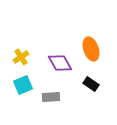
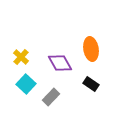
orange ellipse: rotated 10 degrees clockwise
yellow cross: rotated 14 degrees counterclockwise
cyan square: moved 3 px right, 1 px up; rotated 24 degrees counterclockwise
gray rectangle: rotated 42 degrees counterclockwise
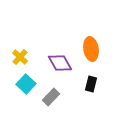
yellow cross: moved 1 px left
black rectangle: rotated 70 degrees clockwise
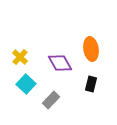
gray rectangle: moved 3 px down
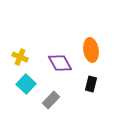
orange ellipse: moved 1 px down
yellow cross: rotated 21 degrees counterclockwise
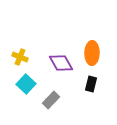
orange ellipse: moved 1 px right, 3 px down; rotated 10 degrees clockwise
purple diamond: moved 1 px right
